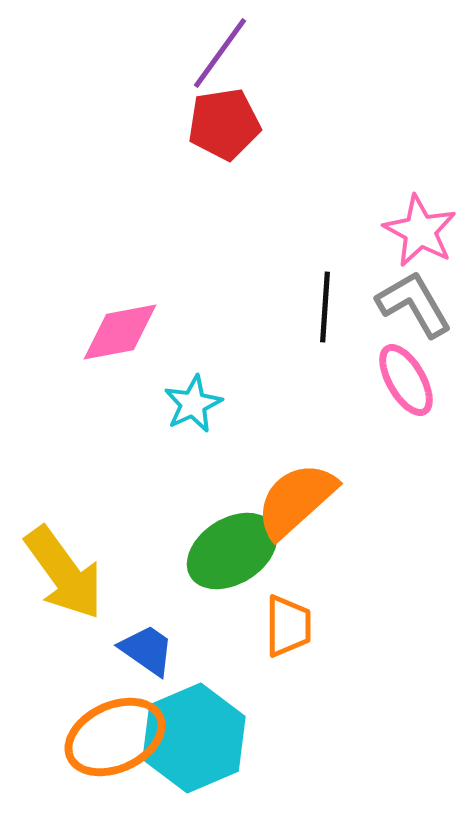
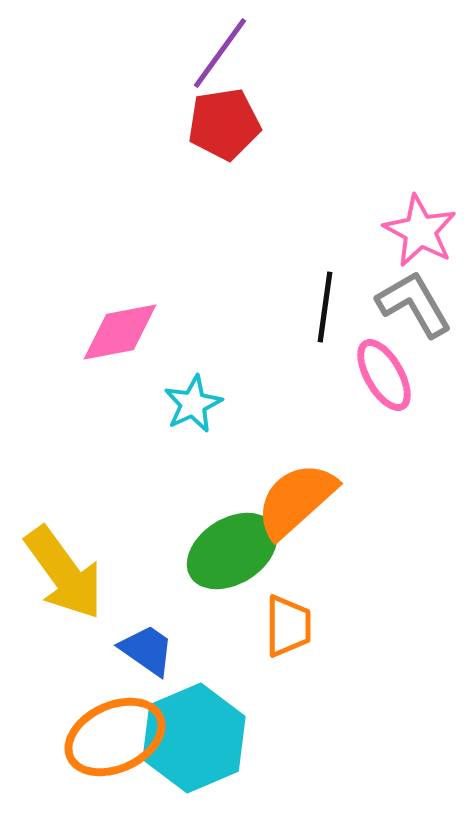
black line: rotated 4 degrees clockwise
pink ellipse: moved 22 px left, 5 px up
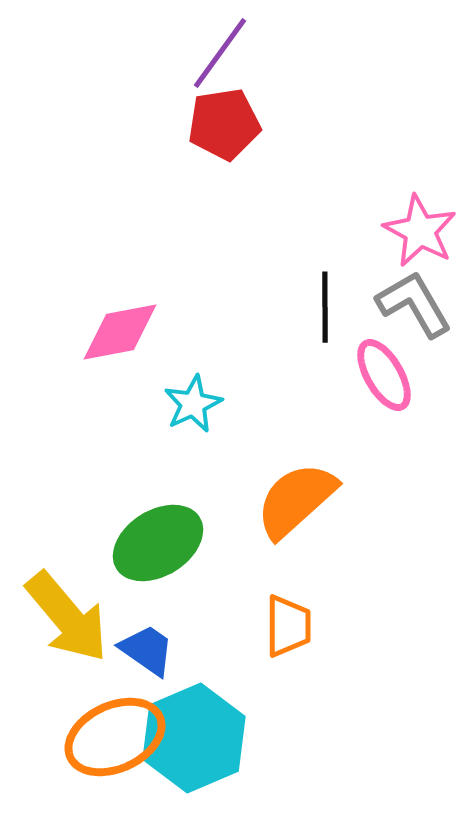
black line: rotated 8 degrees counterclockwise
green ellipse: moved 74 px left, 8 px up
yellow arrow: moved 3 px right, 44 px down; rotated 4 degrees counterclockwise
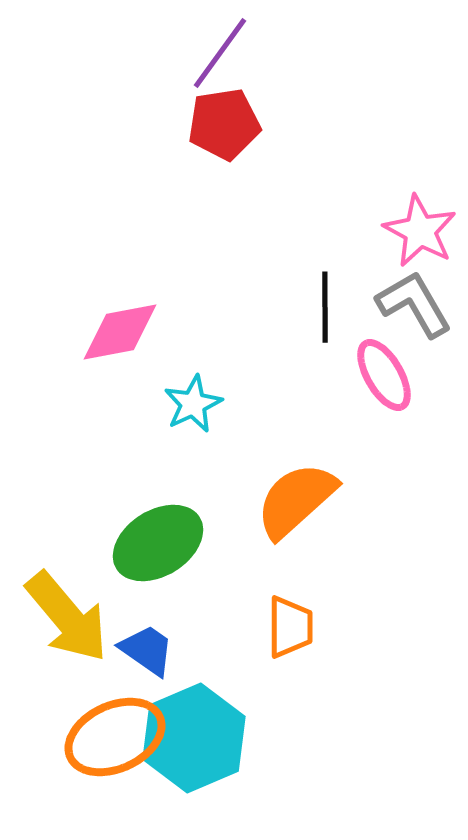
orange trapezoid: moved 2 px right, 1 px down
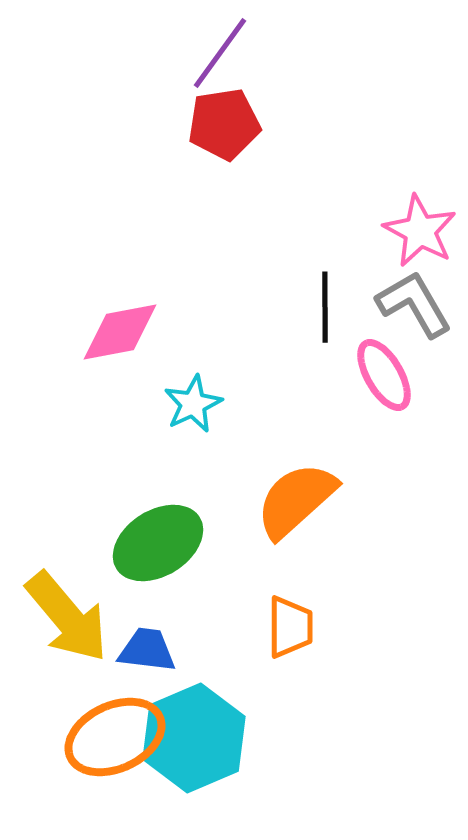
blue trapezoid: rotated 28 degrees counterclockwise
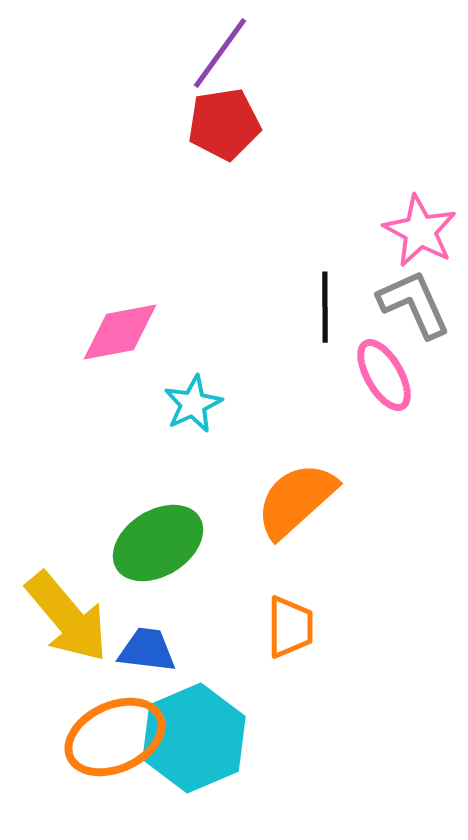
gray L-shape: rotated 6 degrees clockwise
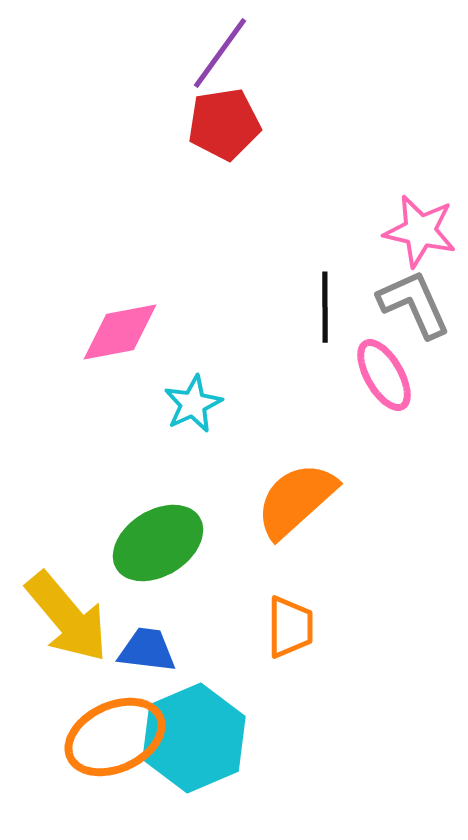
pink star: rotated 16 degrees counterclockwise
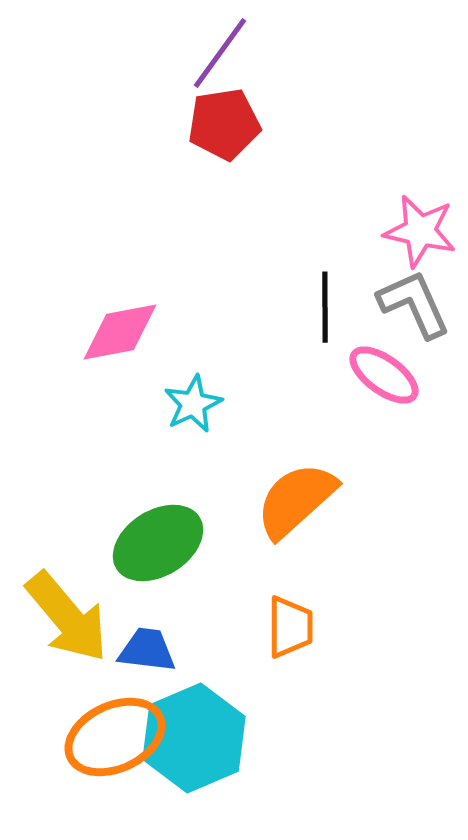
pink ellipse: rotated 24 degrees counterclockwise
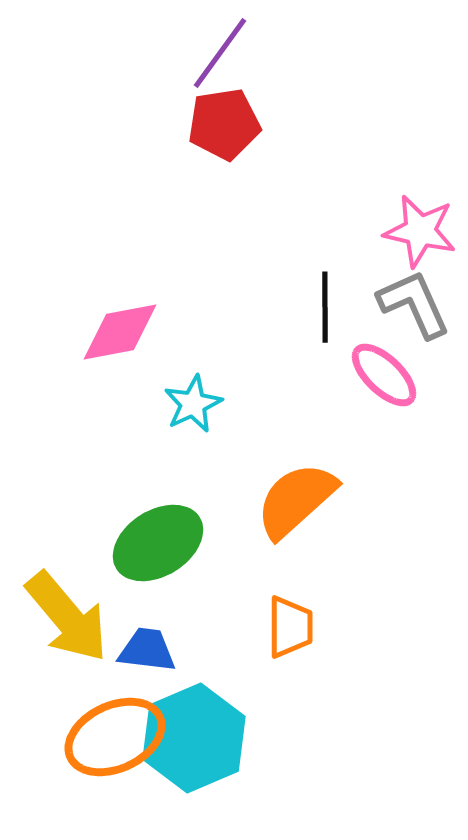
pink ellipse: rotated 8 degrees clockwise
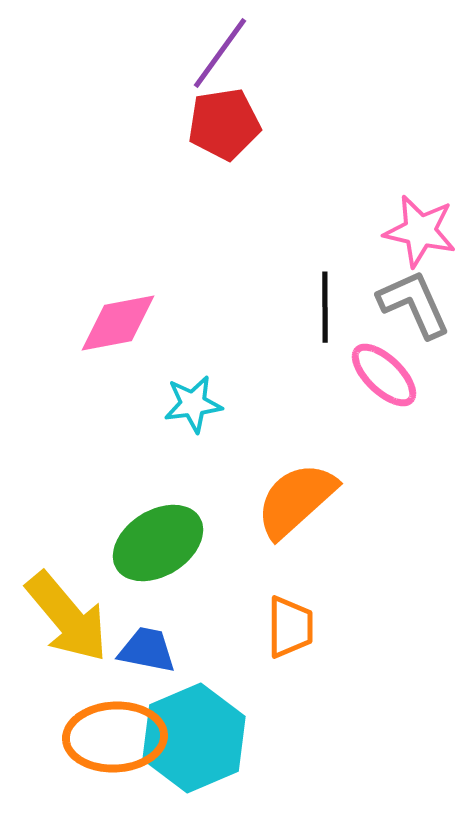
pink diamond: moved 2 px left, 9 px up
cyan star: rotated 18 degrees clockwise
blue trapezoid: rotated 4 degrees clockwise
orange ellipse: rotated 22 degrees clockwise
